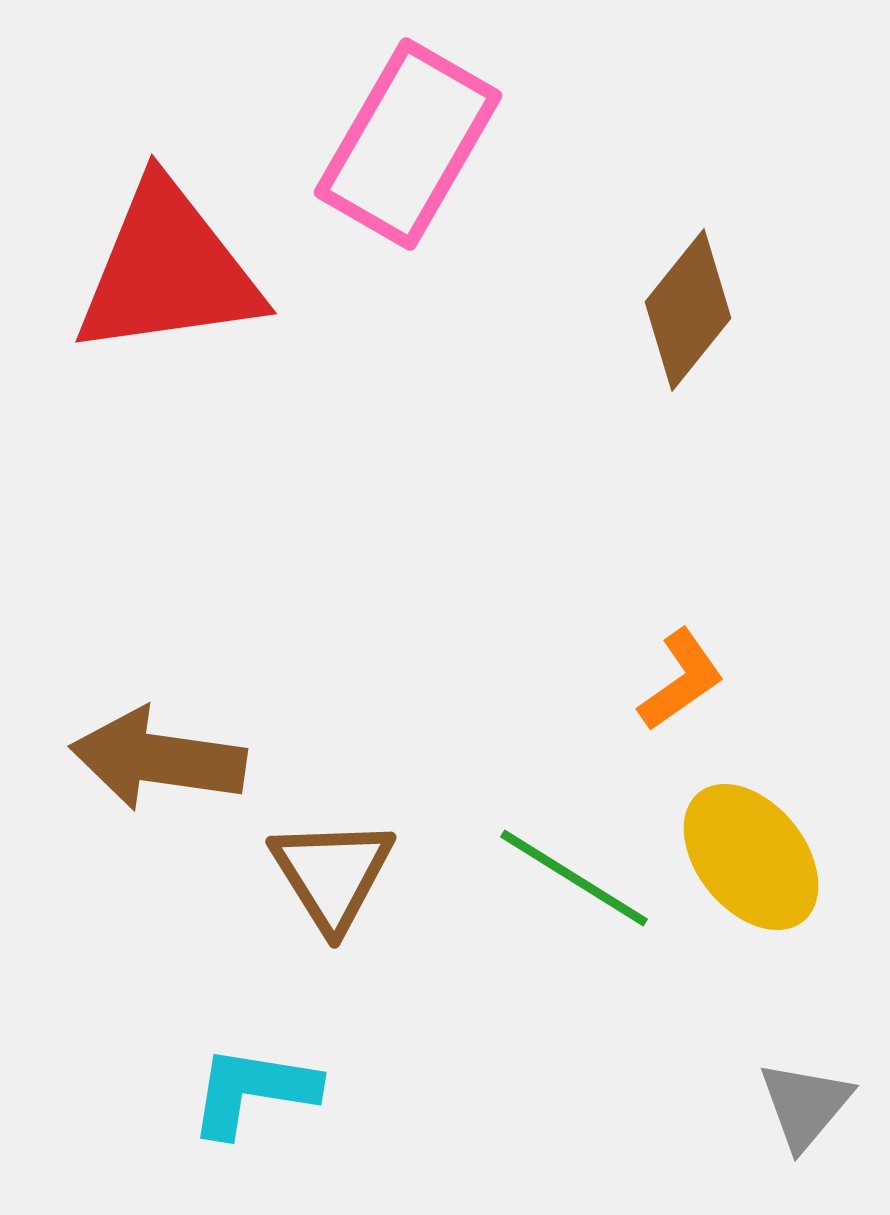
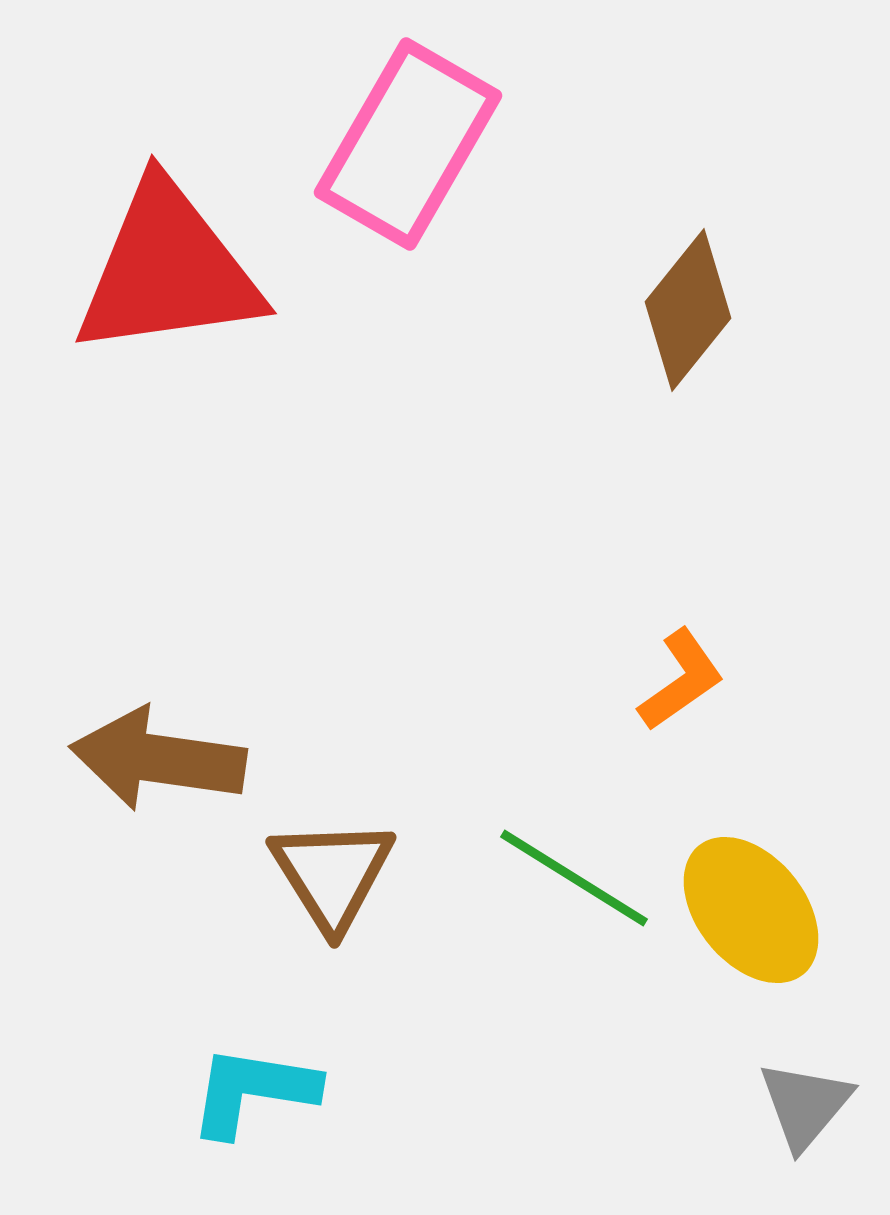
yellow ellipse: moved 53 px down
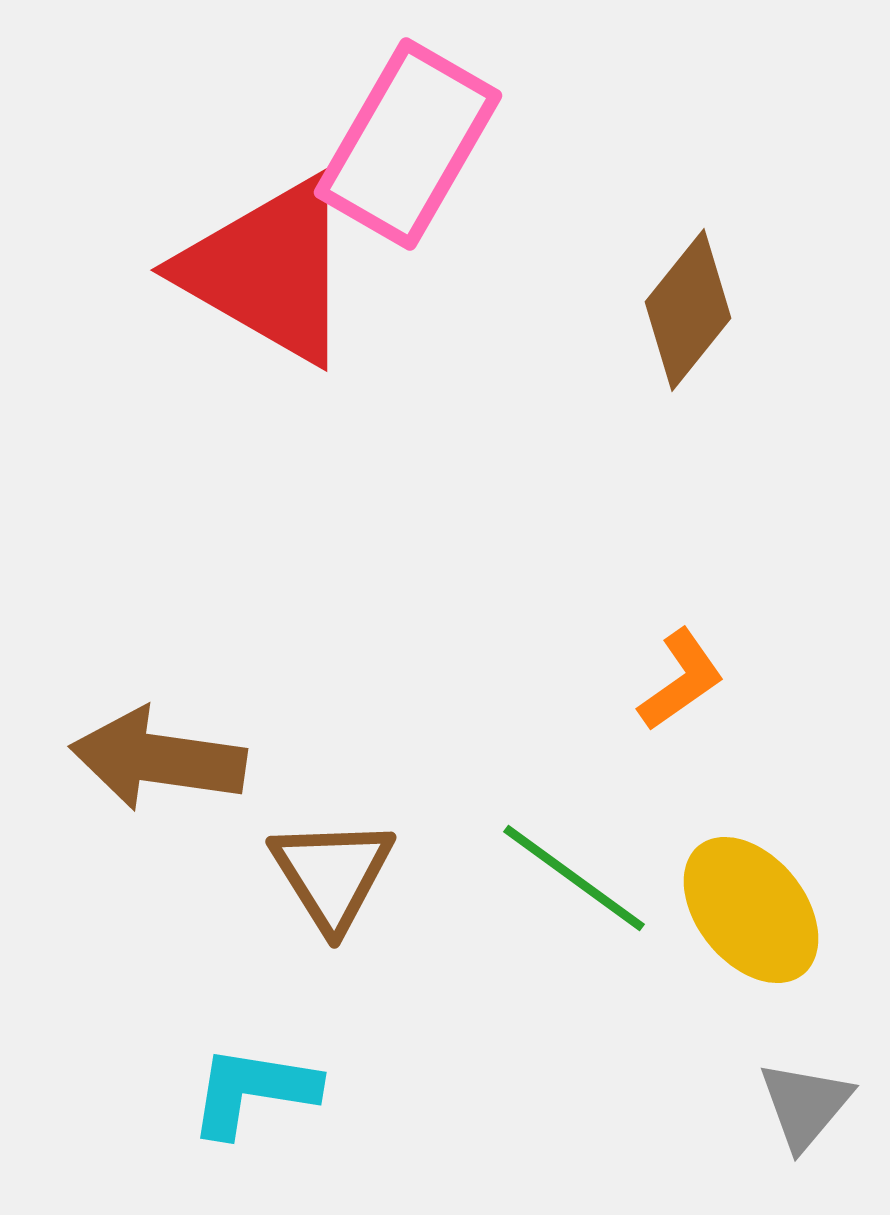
red triangle: moved 100 px right; rotated 38 degrees clockwise
green line: rotated 4 degrees clockwise
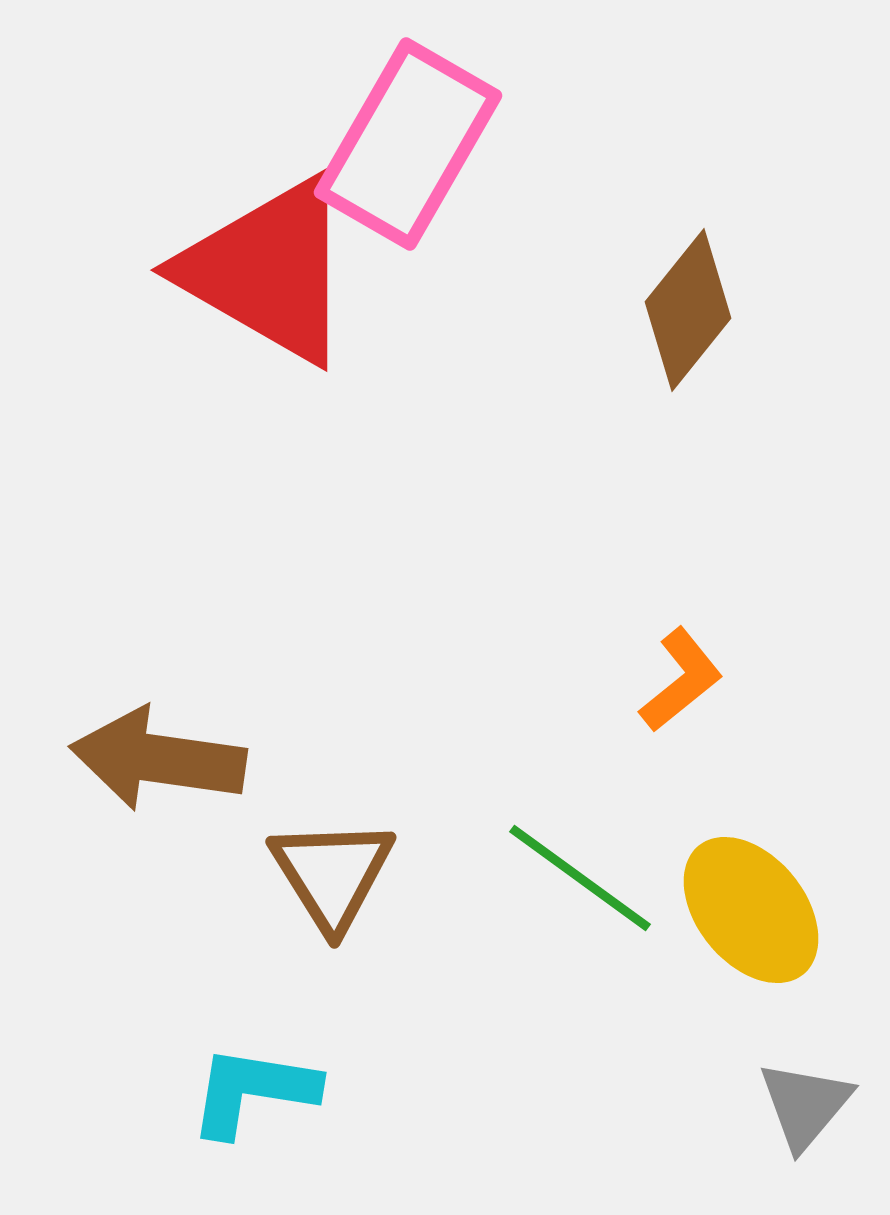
orange L-shape: rotated 4 degrees counterclockwise
green line: moved 6 px right
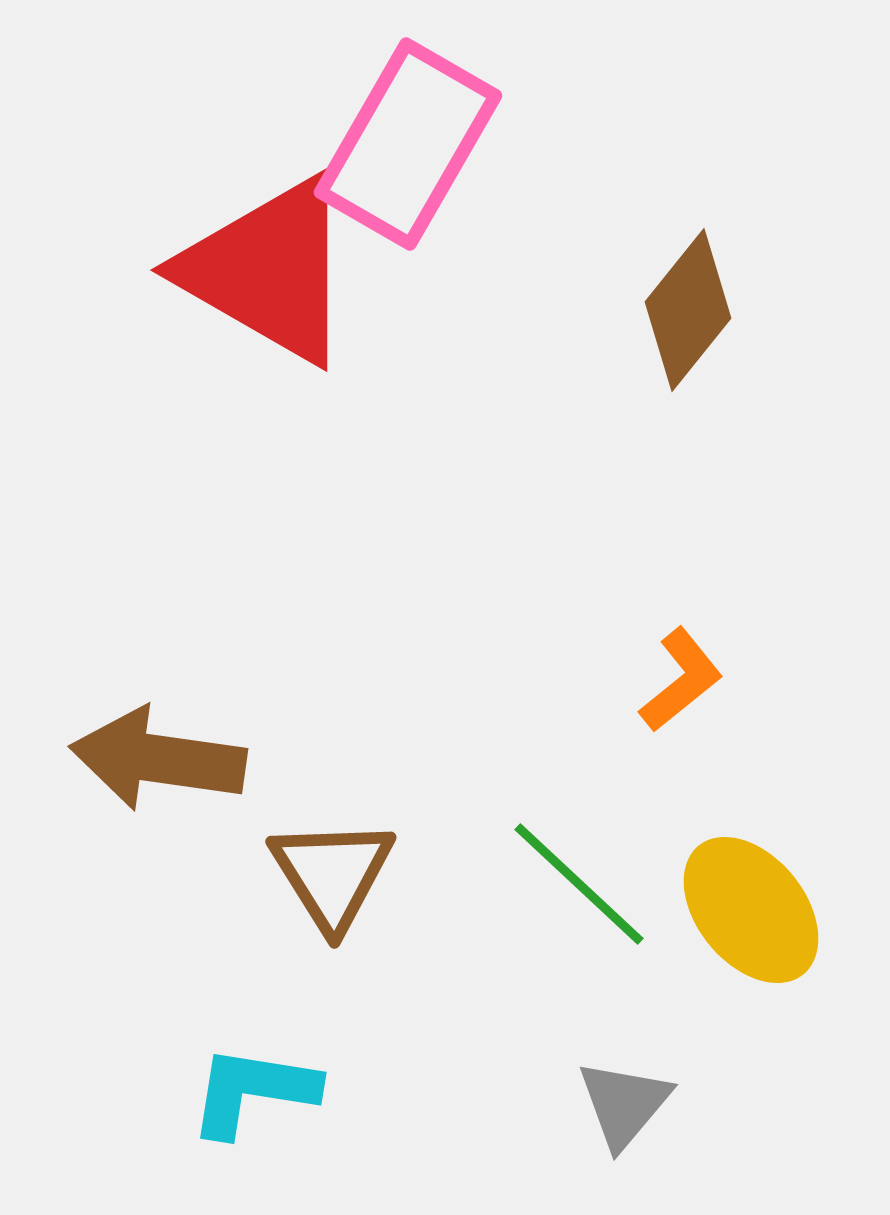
green line: moved 1 px left, 6 px down; rotated 7 degrees clockwise
gray triangle: moved 181 px left, 1 px up
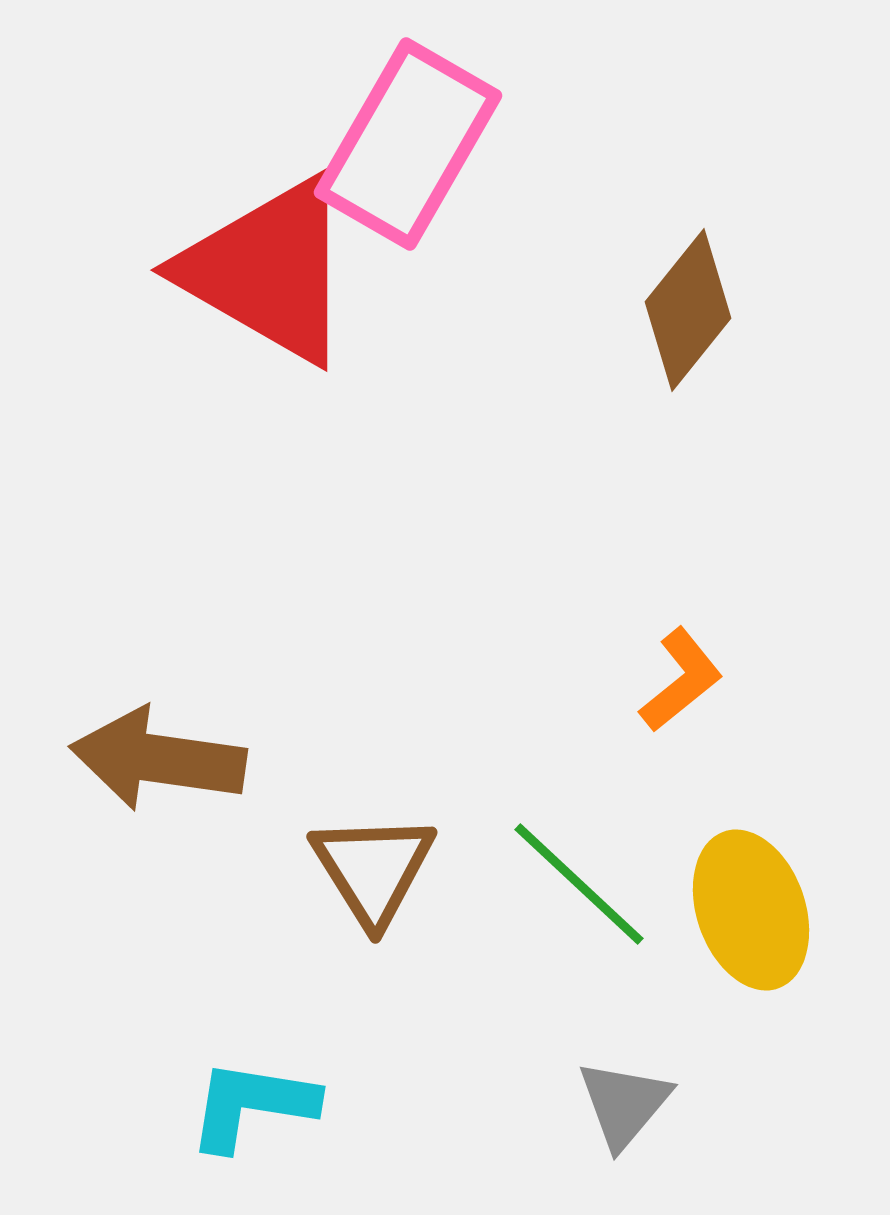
brown triangle: moved 41 px right, 5 px up
yellow ellipse: rotated 20 degrees clockwise
cyan L-shape: moved 1 px left, 14 px down
